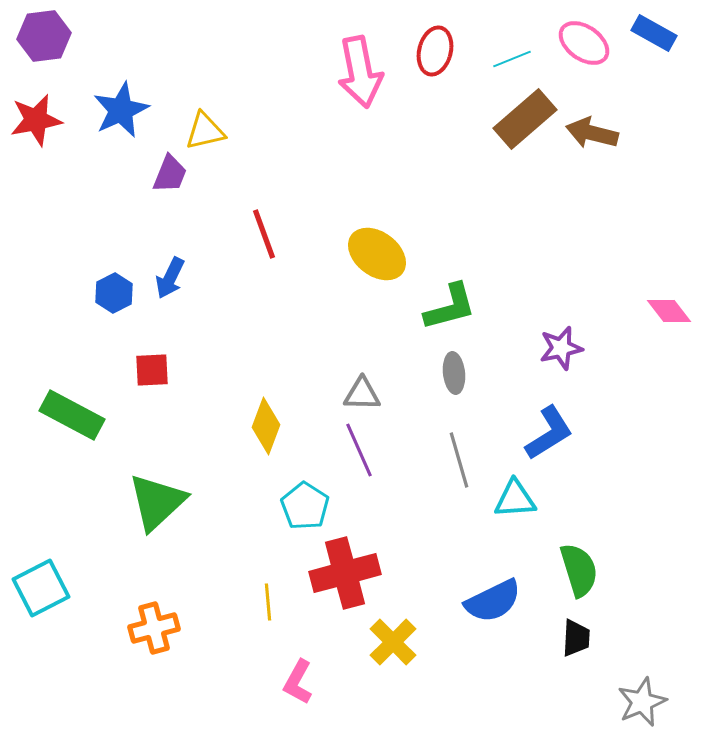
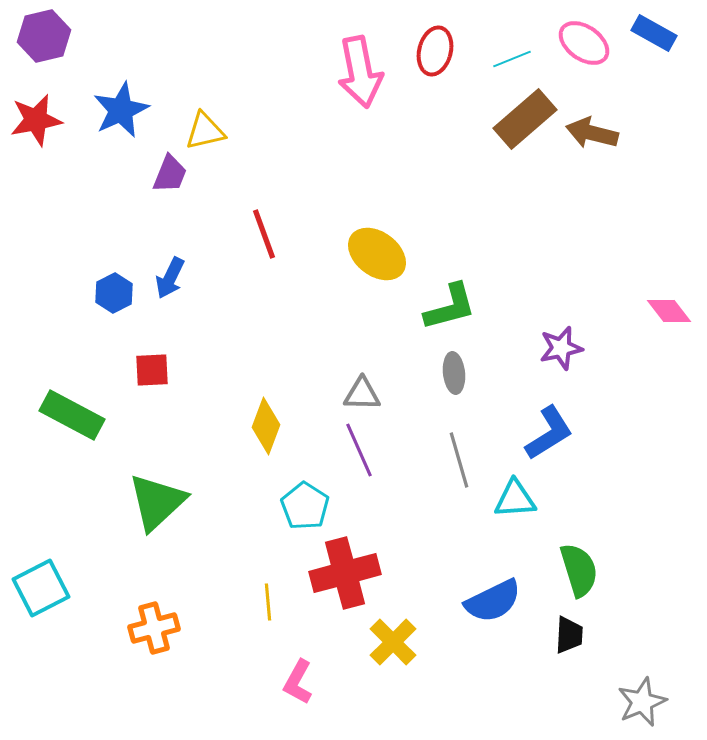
purple hexagon: rotated 6 degrees counterclockwise
black trapezoid: moved 7 px left, 3 px up
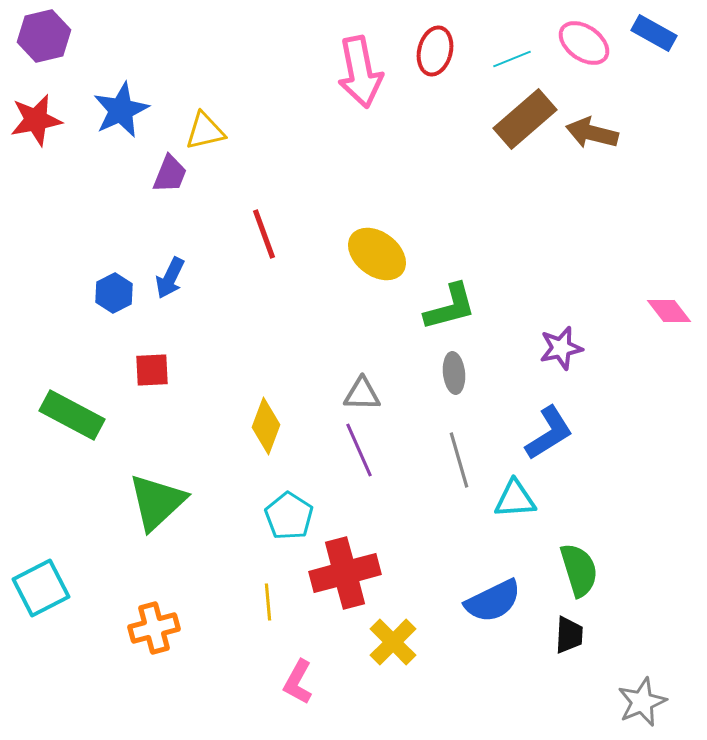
cyan pentagon: moved 16 px left, 10 px down
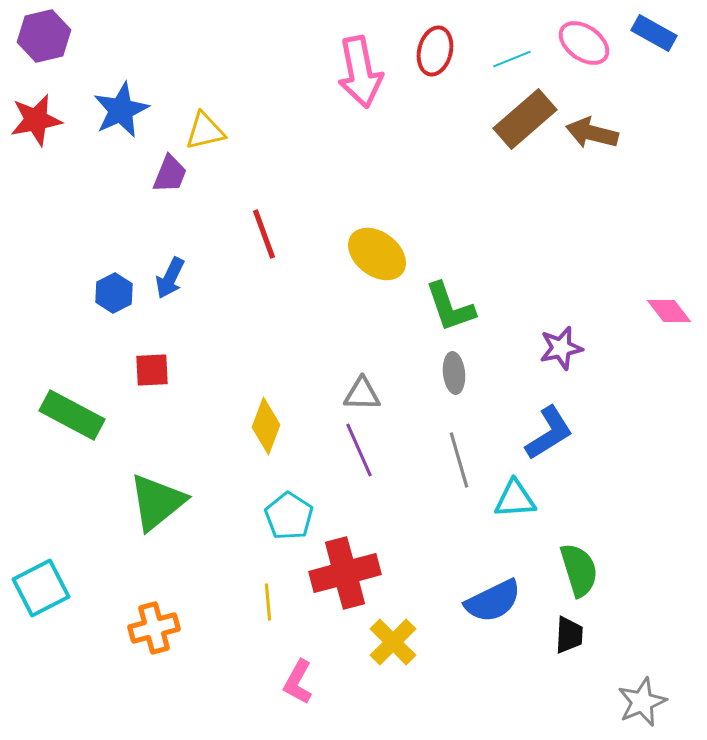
green L-shape: rotated 86 degrees clockwise
green triangle: rotated 4 degrees clockwise
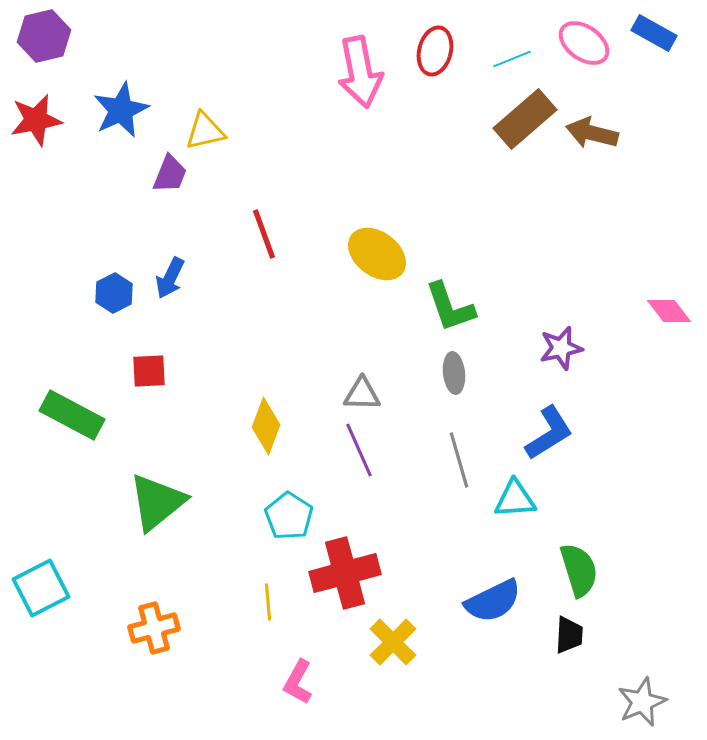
red square: moved 3 px left, 1 px down
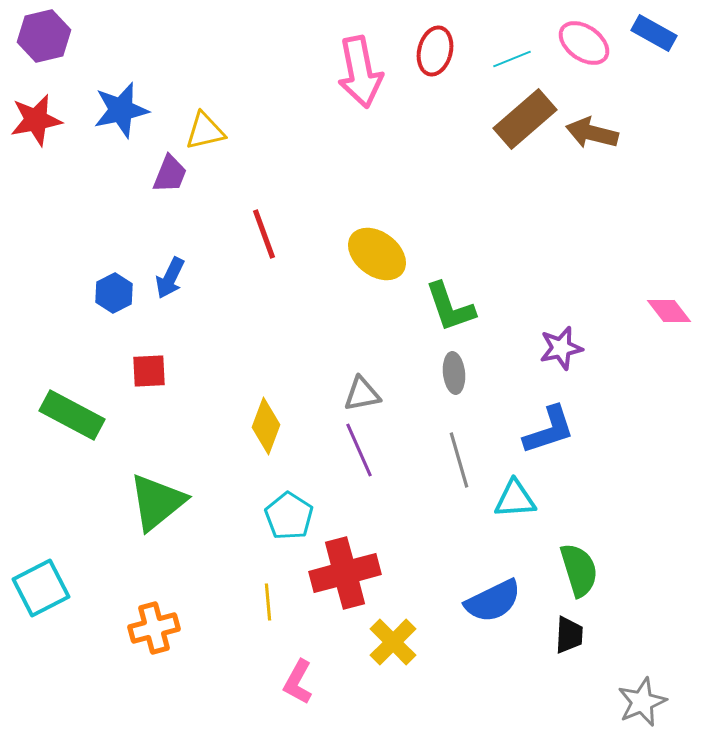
blue star: rotated 12 degrees clockwise
gray triangle: rotated 12 degrees counterclockwise
blue L-shape: moved 3 px up; rotated 14 degrees clockwise
